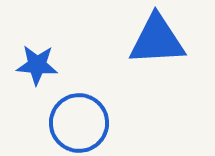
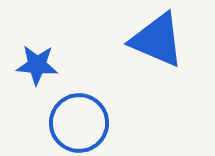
blue triangle: rotated 26 degrees clockwise
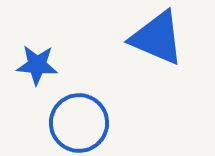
blue triangle: moved 2 px up
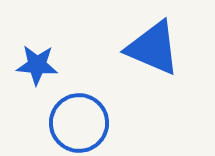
blue triangle: moved 4 px left, 10 px down
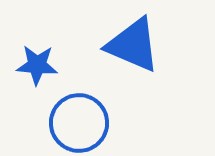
blue triangle: moved 20 px left, 3 px up
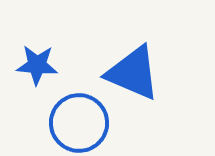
blue triangle: moved 28 px down
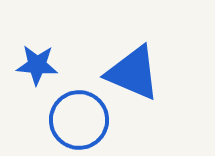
blue circle: moved 3 px up
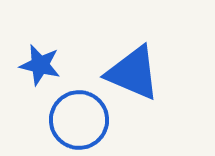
blue star: moved 3 px right; rotated 9 degrees clockwise
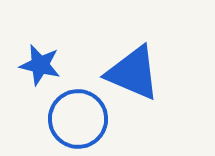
blue circle: moved 1 px left, 1 px up
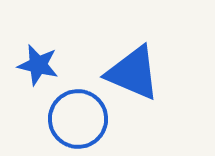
blue star: moved 2 px left
